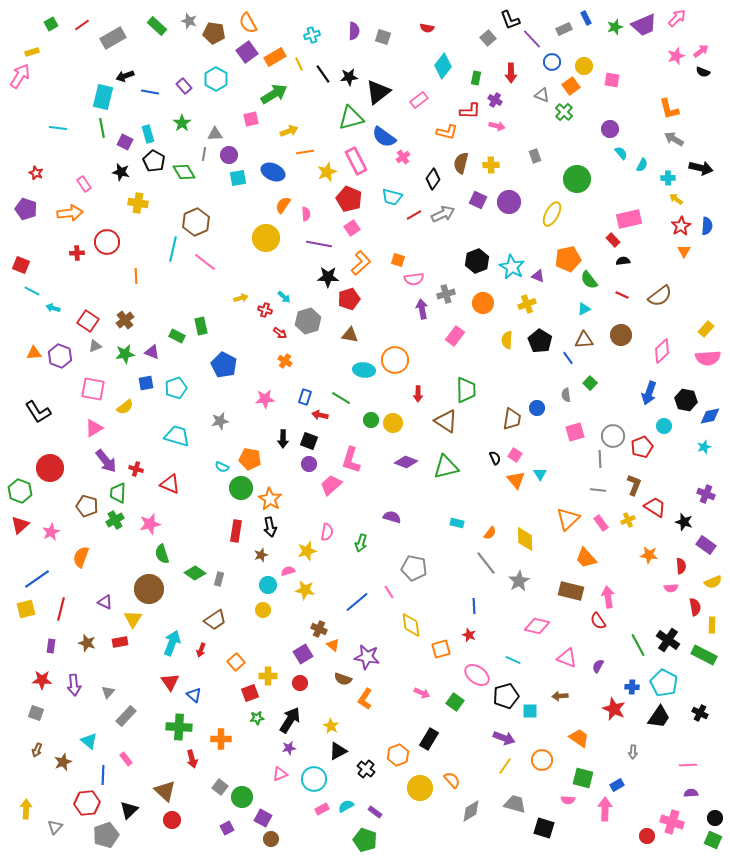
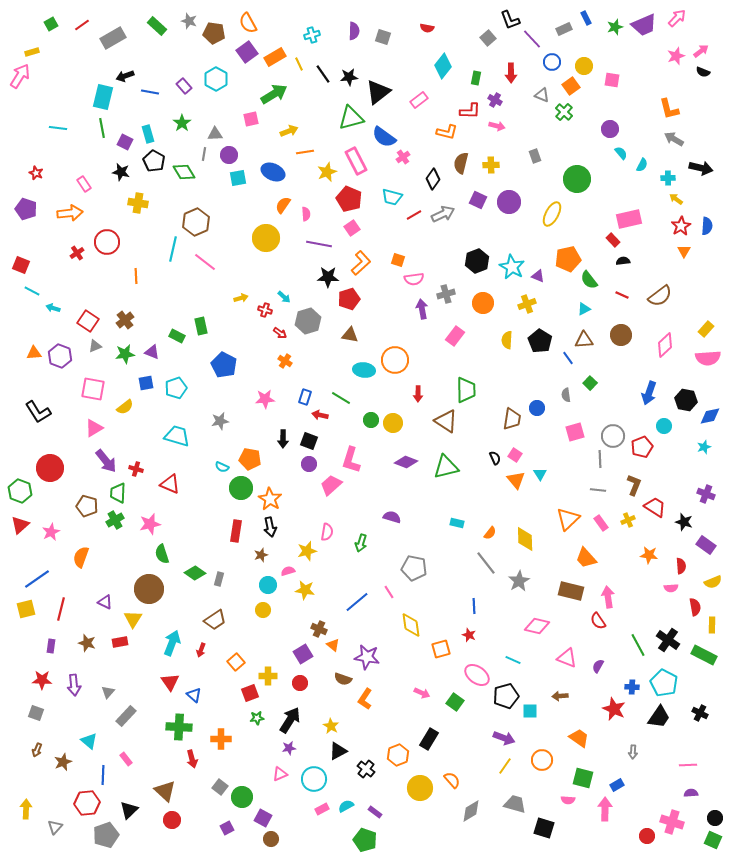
red cross at (77, 253): rotated 32 degrees counterclockwise
pink diamond at (662, 351): moved 3 px right, 6 px up
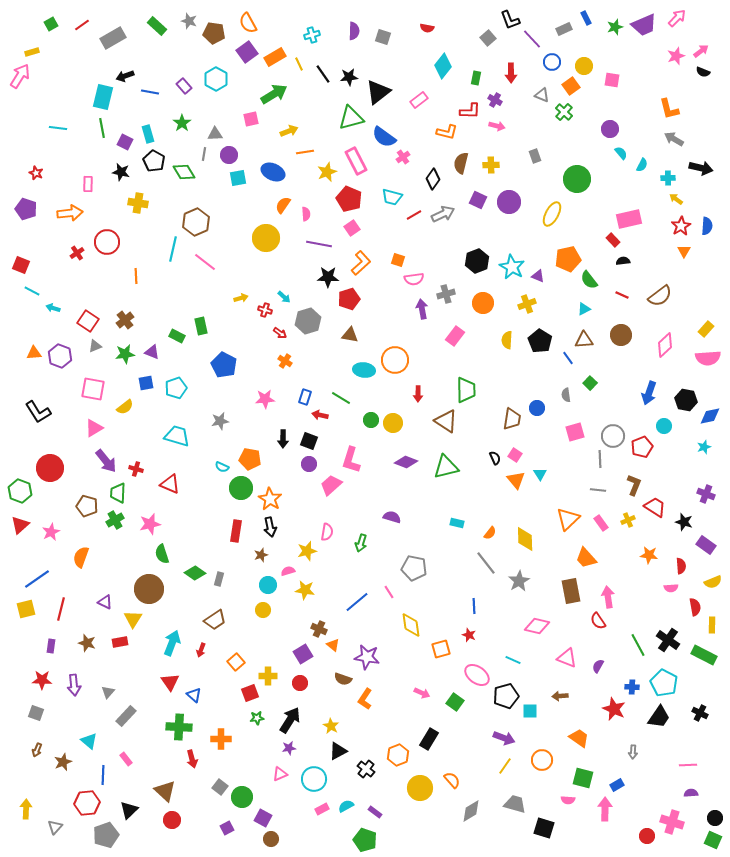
pink rectangle at (84, 184): moved 4 px right; rotated 35 degrees clockwise
brown rectangle at (571, 591): rotated 65 degrees clockwise
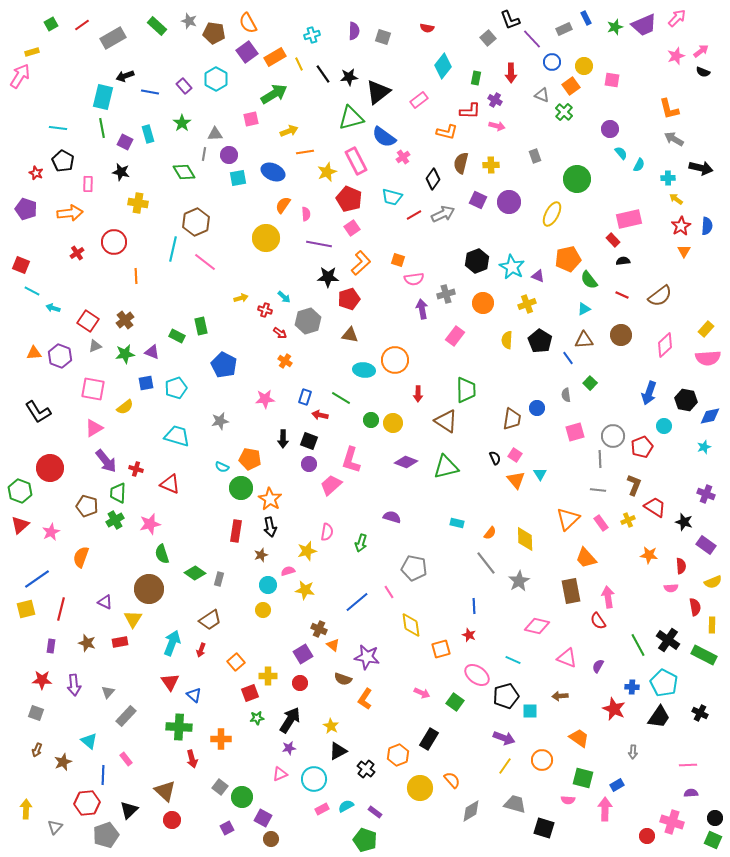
black pentagon at (154, 161): moved 91 px left
cyan semicircle at (642, 165): moved 3 px left
red circle at (107, 242): moved 7 px right
brown trapezoid at (215, 620): moved 5 px left
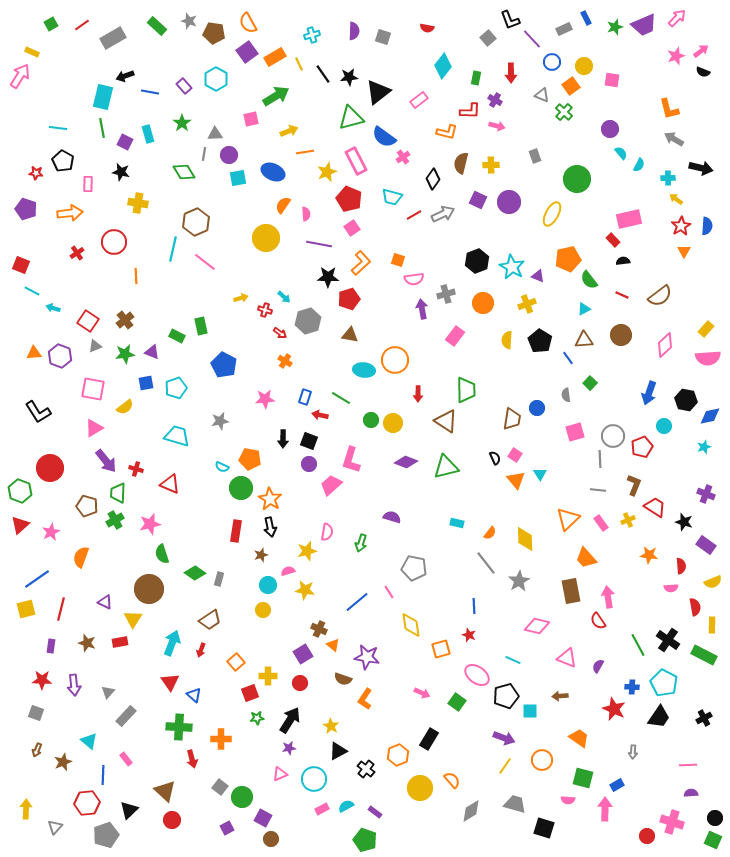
yellow rectangle at (32, 52): rotated 40 degrees clockwise
green arrow at (274, 94): moved 2 px right, 2 px down
red star at (36, 173): rotated 16 degrees counterclockwise
green square at (455, 702): moved 2 px right
black cross at (700, 713): moved 4 px right, 5 px down; rotated 35 degrees clockwise
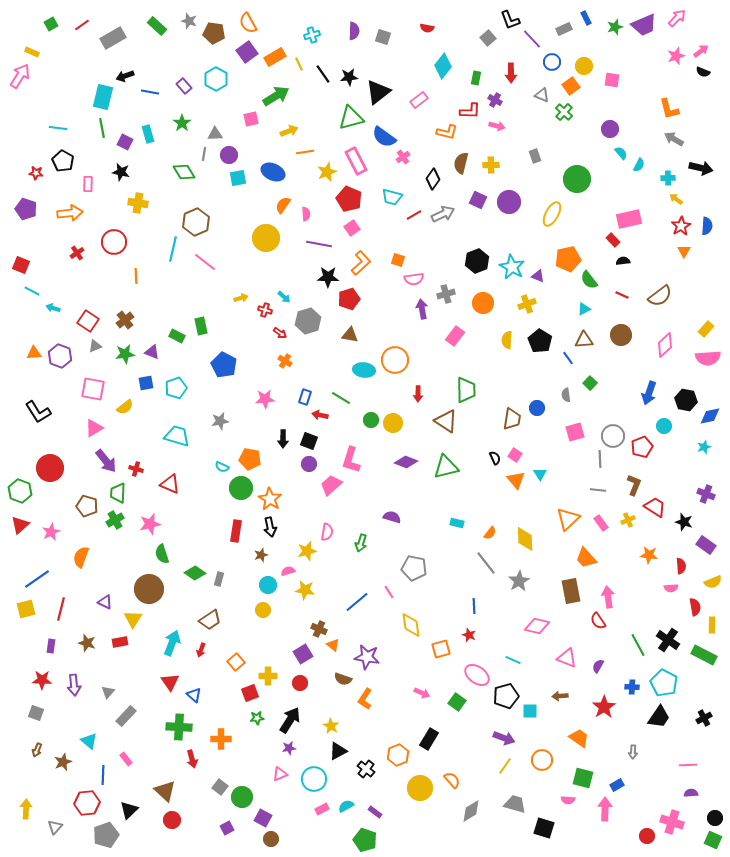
red star at (614, 709): moved 10 px left, 2 px up; rotated 15 degrees clockwise
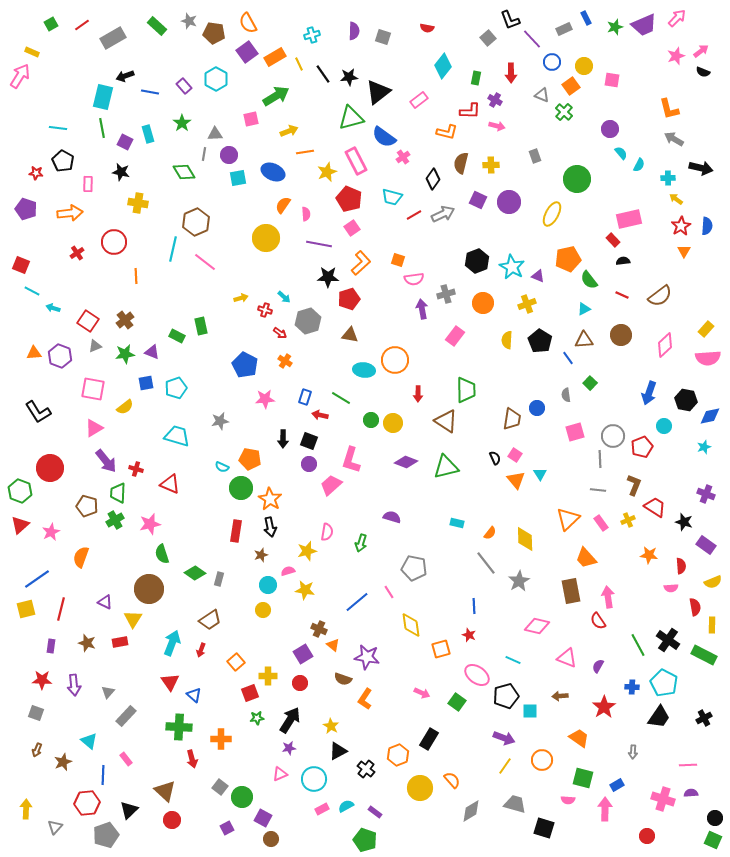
blue pentagon at (224, 365): moved 21 px right
pink cross at (672, 822): moved 9 px left, 23 px up
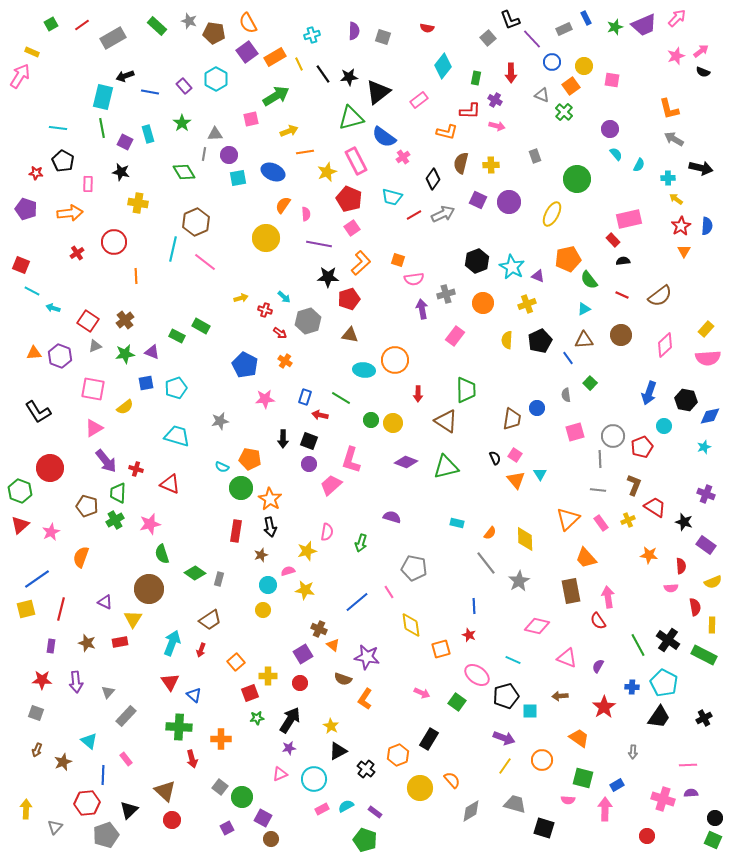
cyan semicircle at (621, 153): moved 5 px left, 1 px down
green rectangle at (201, 326): rotated 48 degrees counterclockwise
black pentagon at (540, 341): rotated 15 degrees clockwise
purple arrow at (74, 685): moved 2 px right, 3 px up
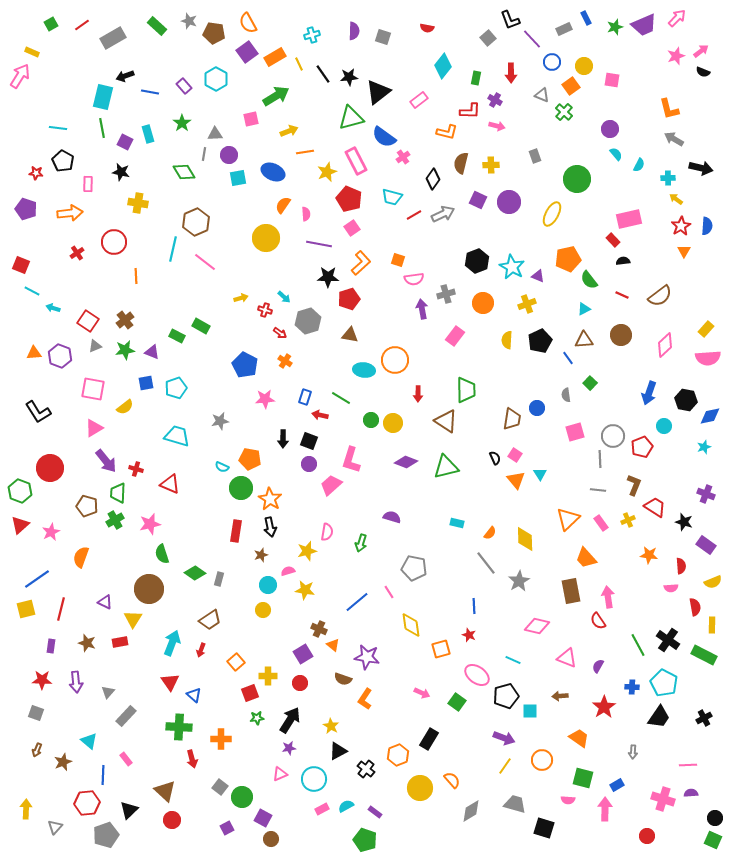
green star at (125, 354): moved 4 px up
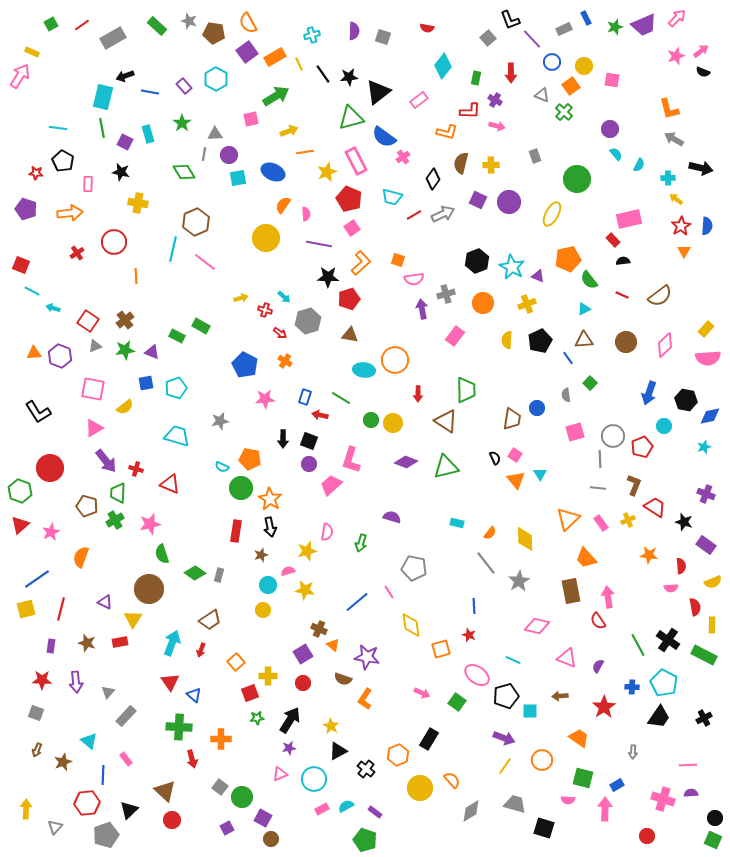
brown circle at (621, 335): moved 5 px right, 7 px down
gray line at (598, 490): moved 2 px up
gray rectangle at (219, 579): moved 4 px up
red circle at (300, 683): moved 3 px right
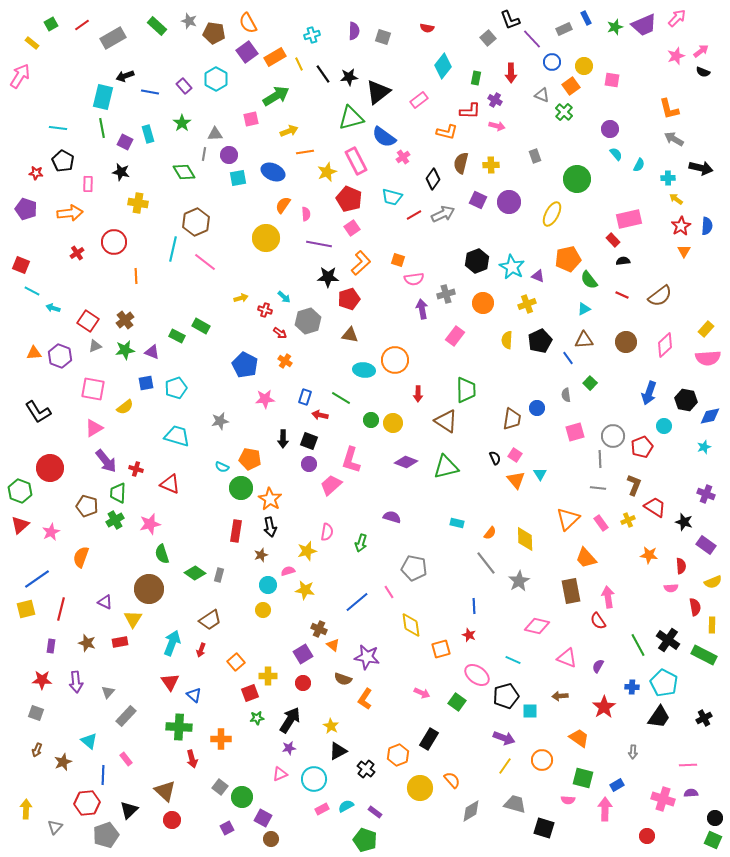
yellow rectangle at (32, 52): moved 9 px up; rotated 16 degrees clockwise
